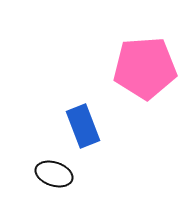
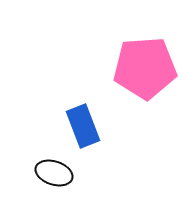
black ellipse: moved 1 px up
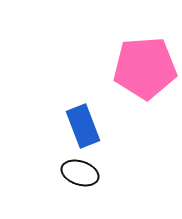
black ellipse: moved 26 px right
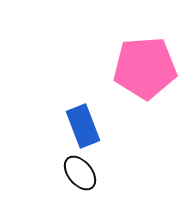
black ellipse: rotated 33 degrees clockwise
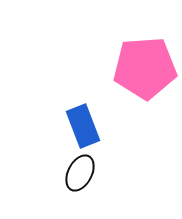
black ellipse: rotated 66 degrees clockwise
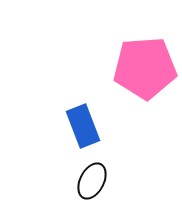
black ellipse: moved 12 px right, 8 px down
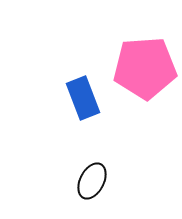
blue rectangle: moved 28 px up
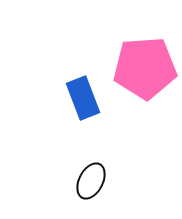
black ellipse: moved 1 px left
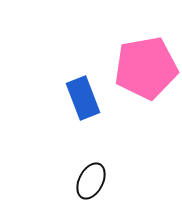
pink pentagon: moved 1 px right; rotated 6 degrees counterclockwise
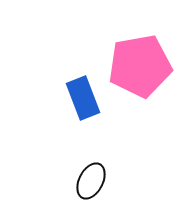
pink pentagon: moved 6 px left, 2 px up
